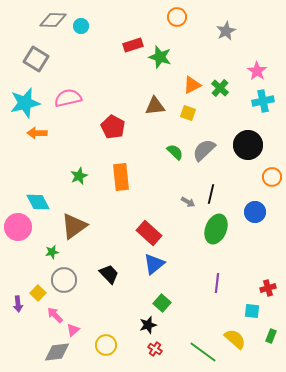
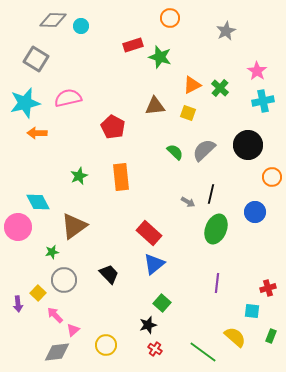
orange circle at (177, 17): moved 7 px left, 1 px down
yellow semicircle at (235, 339): moved 2 px up
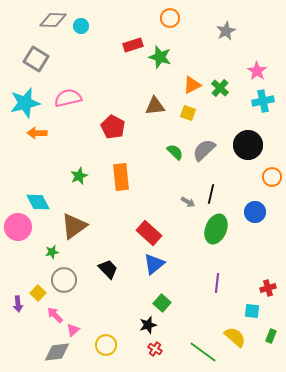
black trapezoid at (109, 274): moved 1 px left, 5 px up
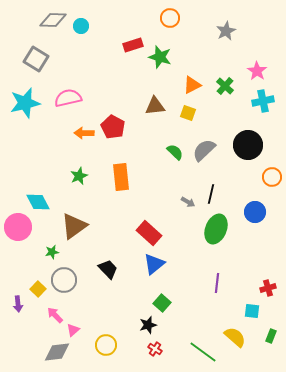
green cross at (220, 88): moved 5 px right, 2 px up
orange arrow at (37, 133): moved 47 px right
yellow square at (38, 293): moved 4 px up
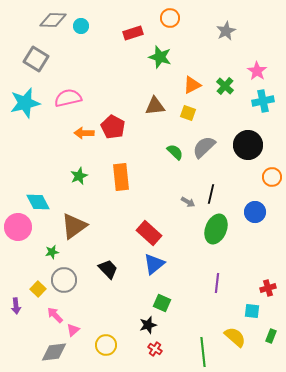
red rectangle at (133, 45): moved 12 px up
gray semicircle at (204, 150): moved 3 px up
green square at (162, 303): rotated 18 degrees counterclockwise
purple arrow at (18, 304): moved 2 px left, 2 px down
gray diamond at (57, 352): moved 3 px left
green line at (203, 352): rotated 48 degrees clockwise
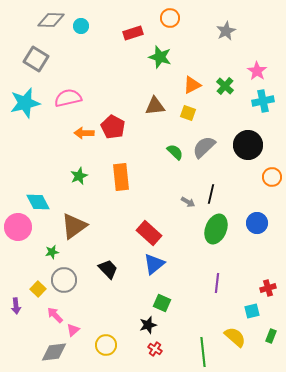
gray diamond at (53, 20): moved 2 px left
blue circle at (255, 212): moved 2 px right, 11 px down
cyan square at (252, 311): rotated 21 degrees counterclockwise
